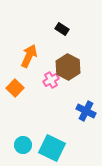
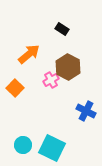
orange arrow: moved 2 px up; rotated 25 degrees clockwise
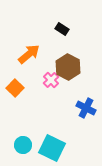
pink cross: rotated 14 degrees counterclockwise
blue cross: moved 3 px up
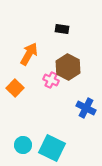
black rectangle: rotated 24 degrees counterclockwise
orange arrow: rotated 20 degrees counterclockwise
pink cross: rotated 21 degrees counterclockwise
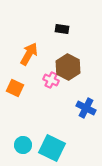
orange square: rotated 18 degrees counterclockwise
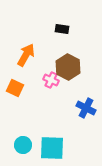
orange arrow: moved 3 px left, 1 px down
cyan square: rotated 24 degrees counterclockwise
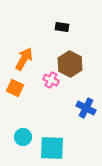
black rectangle: moved 2 px up
orange arrow: moved 2 px left, 4 px down
brown hexagon: moved 2 px right, 3 px up
cyan circle: moved 8 px up
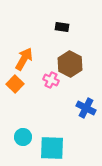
orange square: moved 4 px up; rotated 18 degrees clockwise
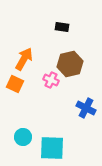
brown hexagon: rotated 20 degrees clockwise
orange square: rotated 18 degrees counterclockwise
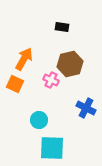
cyan circle: moved 16 px right, 17 px up
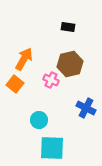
black rectangle: moved 6 px right
orange square: rotated 12 degrees clockwise
